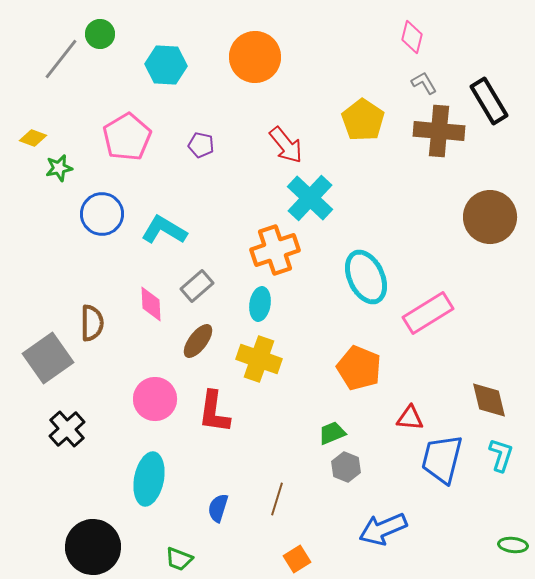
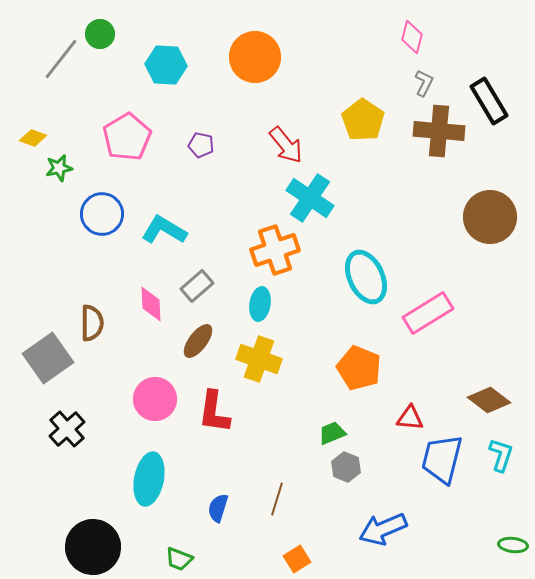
gray L-shape at (424, 83): rotated 56 degrees clockwise
cyan cross at (310, 198): rotated 9 degrees counterclockwise
brown diamond at (489, 400): rotated 39 degrees counterclockwise
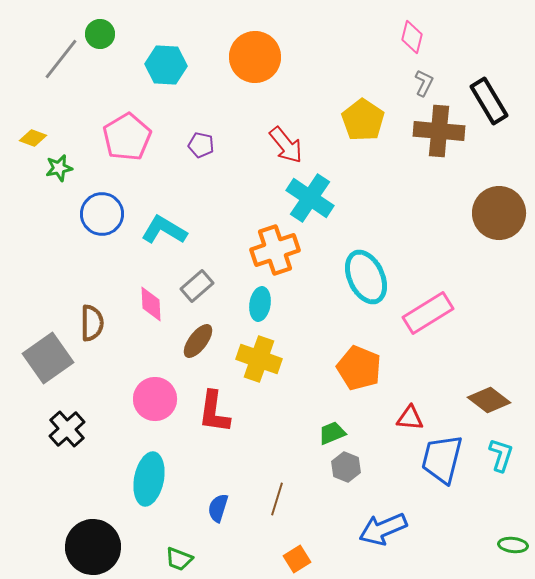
brown circle at (490, 217): moved 9 px right, 4 px up
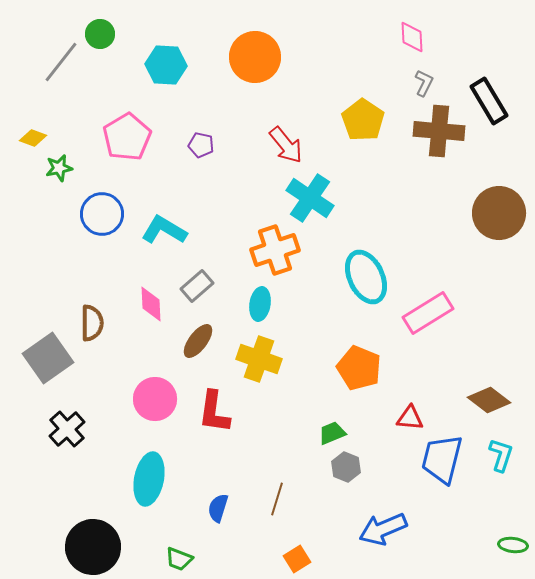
pink diamond at (412, 37): rotated 16 degrees counterclockwise
gray line at (61, 59): moved 3 px down
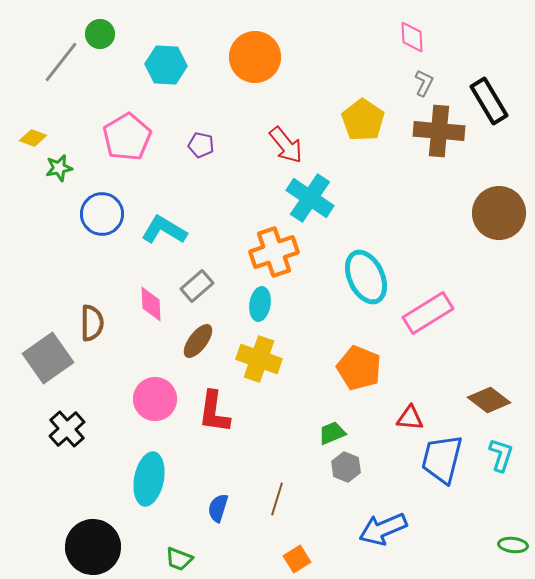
orange cross at (275, 250): moved 1 px left, 2 px down
